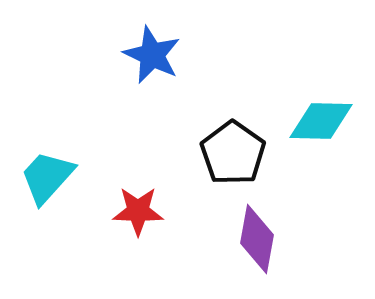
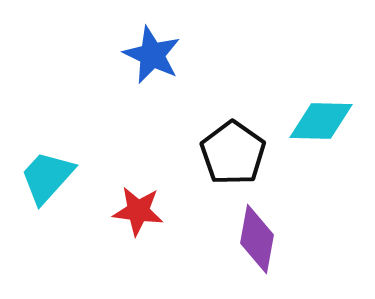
red star: rotated 6 degrees clockwise
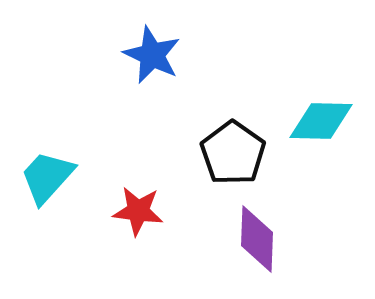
purple diamond: rotated 8 degrees counterclockwise
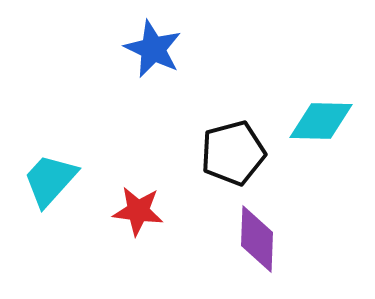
blue star: moved 1 px right, 6 px up
black pentagon: rotated 22 degrees clockwise
cyan trapezoid: moved 3 px right, 3 px down
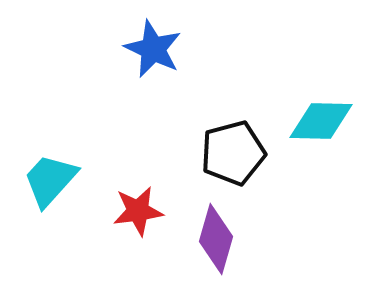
red star: rotated 15 degrees counterclockwise
purple diamond: moved 41 px left; rotated 14 degrees clockwise
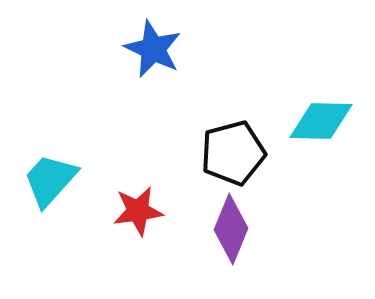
purple diamond: moved 15 px right, 10 px up; rotated 6 degrees clockwise
